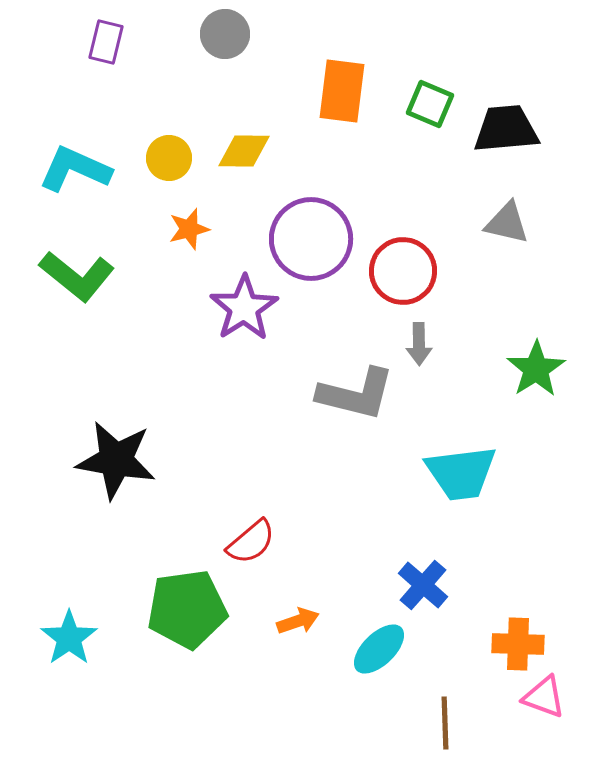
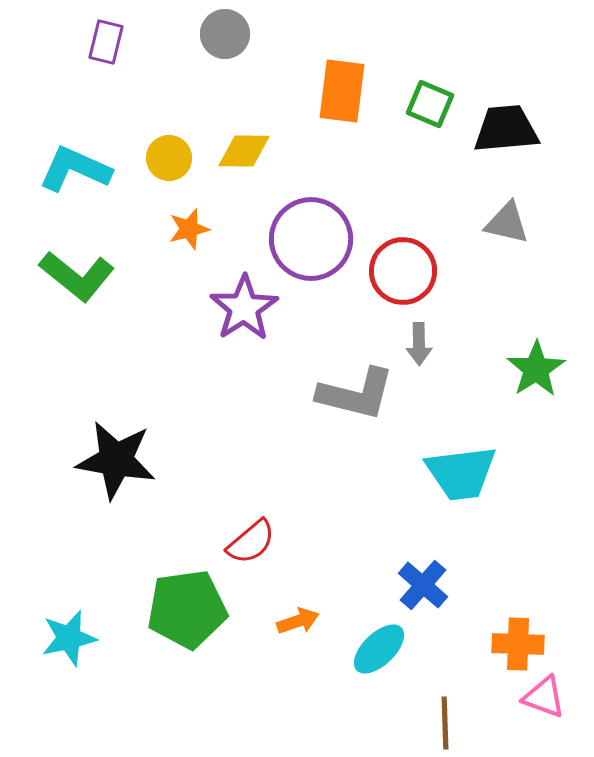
cyan star: rotated 22 degrees clockwise
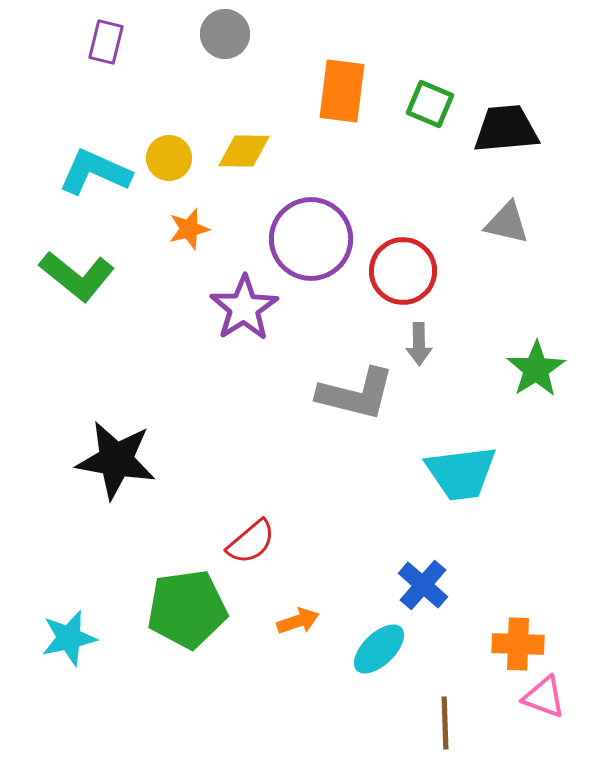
cyan L-shape: moved 20 px right, 3 px down
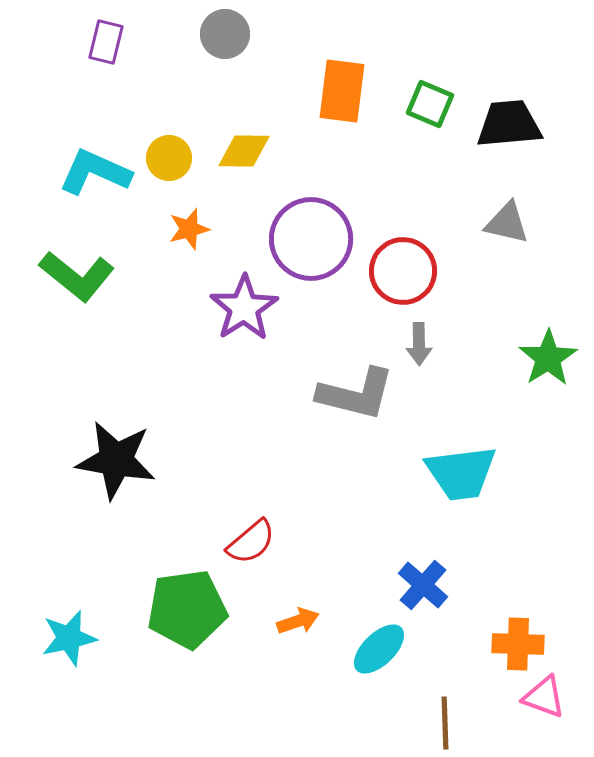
black trapezoid: moved 3 px right, 5 px up
green star: moved 12 px right, 11 px up
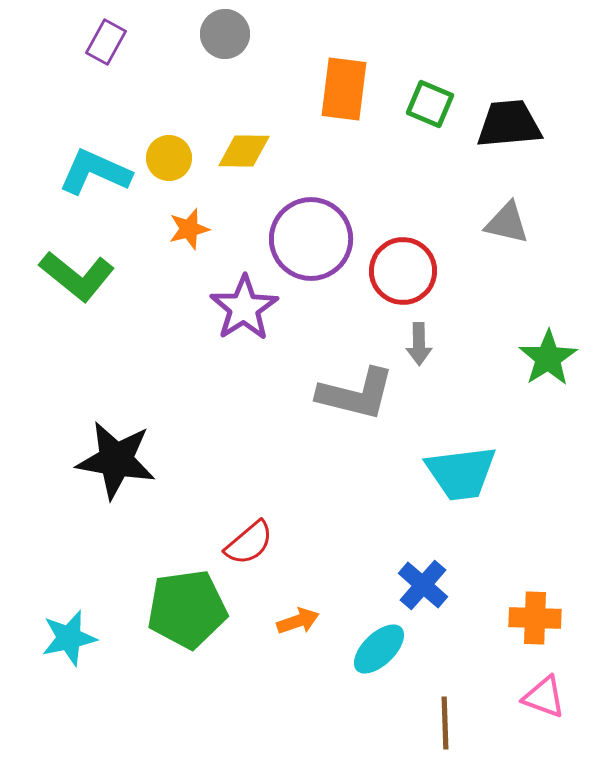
purple rectangle: rotated 15 degrees clockwise
orange rectangle: moved 2 px right, 2 px up
red semicircle: moved 2 px left, 1 px down
orange cross: moved 17 px right, 26 px up
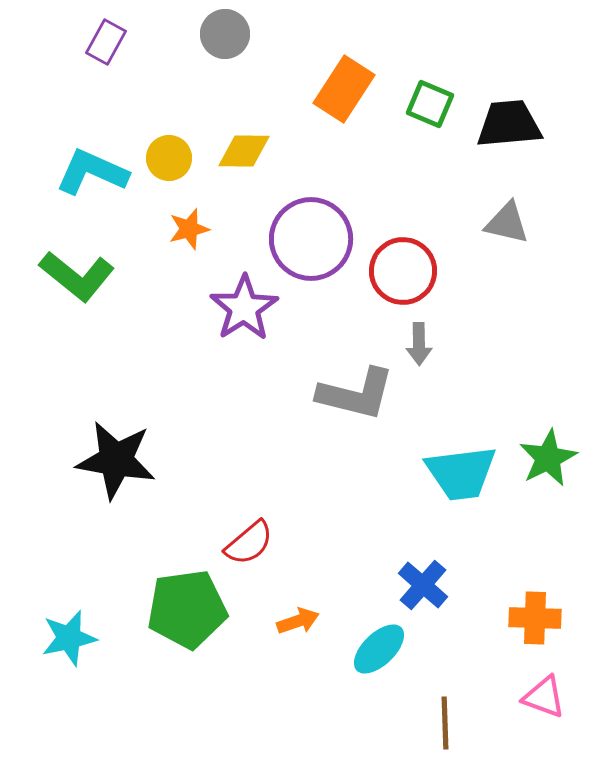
orange rectangle: rotated 26 degrees clockwise
cyan L-shape: moved 3 px left
green star: moved 100 px down; rotated 6 degrees clockwise
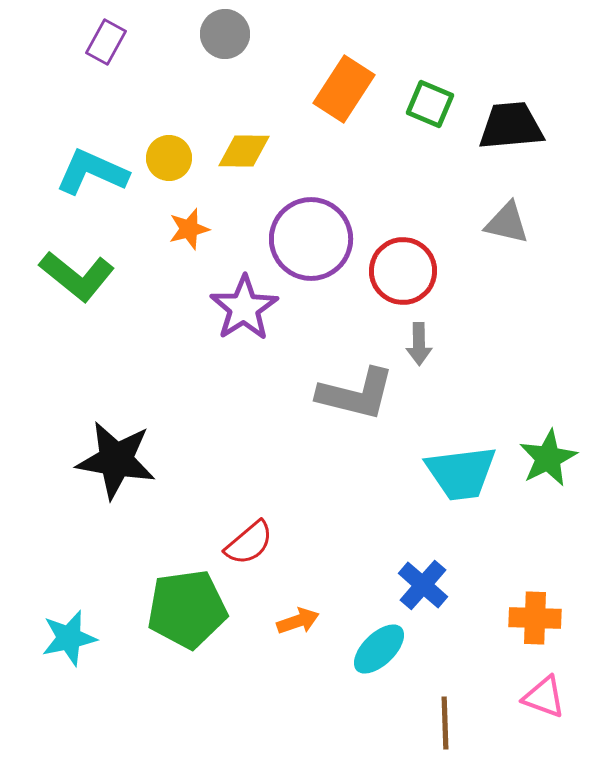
black trapezoid: moved 2 px right, 2 px down
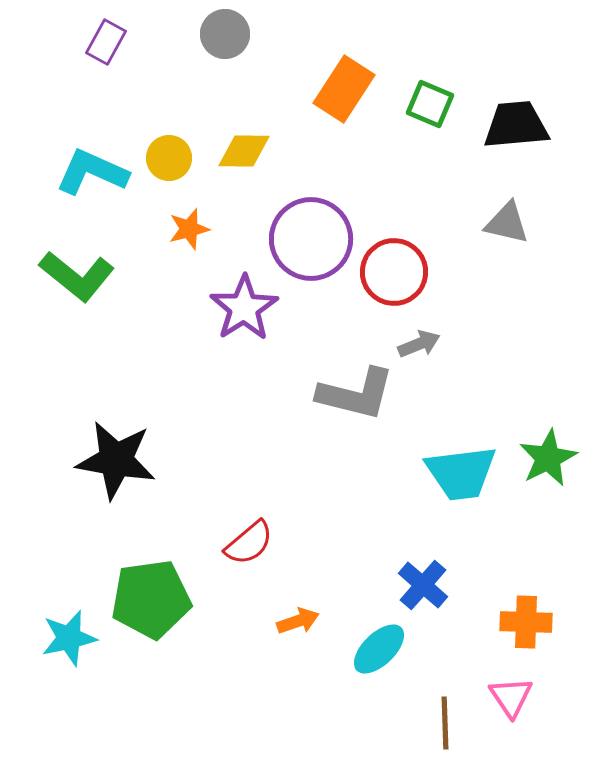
black trapezoid: moved 5 px right, 1 px up
red circle: moved 9 px left, 1 px down
gray arrow: rotated 111 degrees counterclockwise
green pentagon: moved 36 px left, 10 px up
orange cross: moved 9 px left, 4 px down
pink triangle: moved 33 px left; rotated 36 degrees clockwise
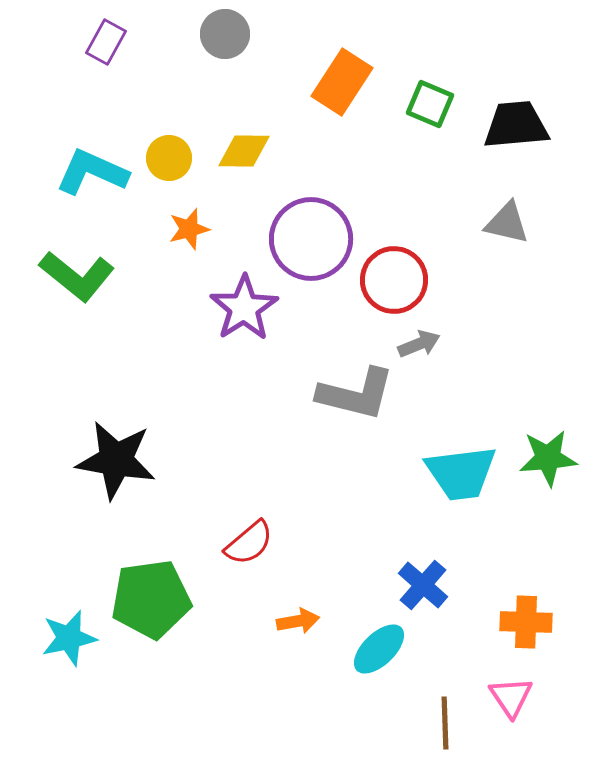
orange rectangle: moved 2 px left, 7 px up
red circle: moved 8 px down
green star: rotated 22 degrees clockwise
orange arrow: rotated 9 degrees clockwise
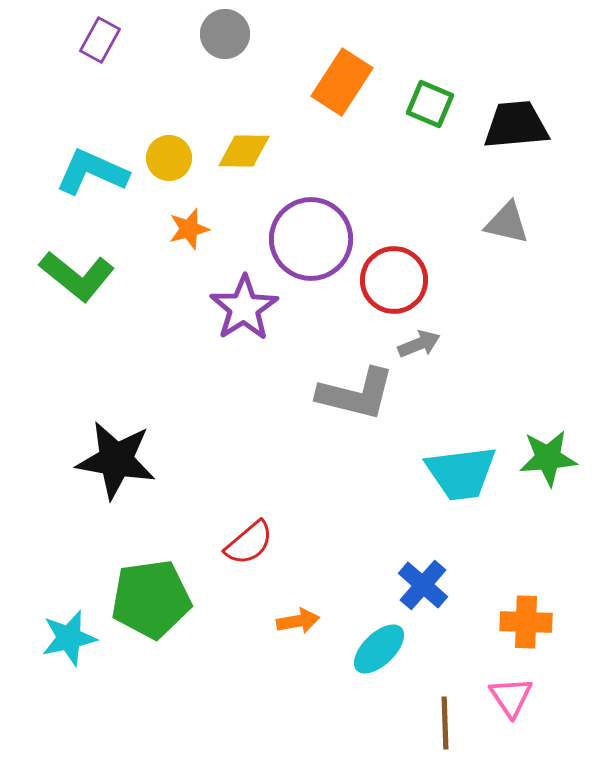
purple rectangle: moved 6 px left, 2 px up
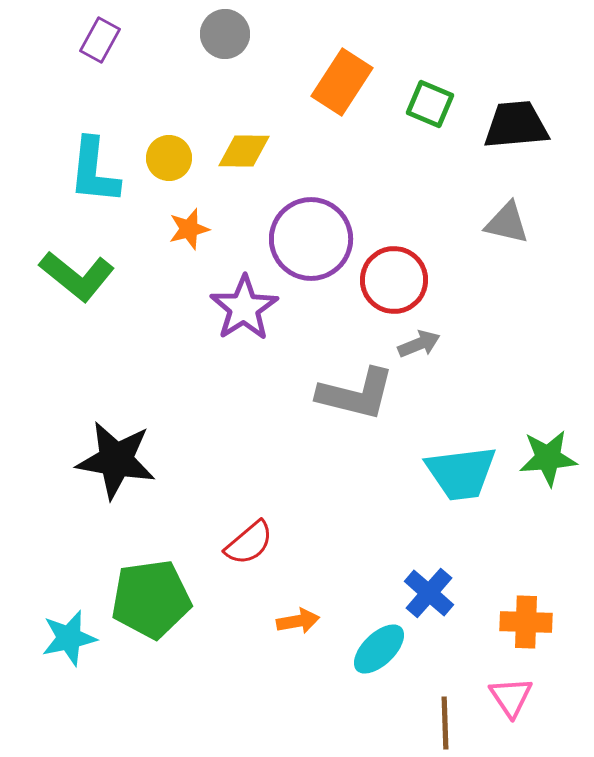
cyan L-shape: moved 2 px right, 1 px up; rotated 108 degrees counterclockwise
blue cross: moved 6 px right, 8 px down
